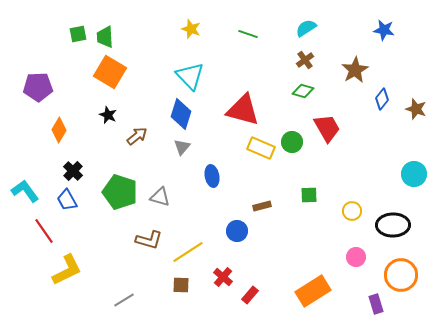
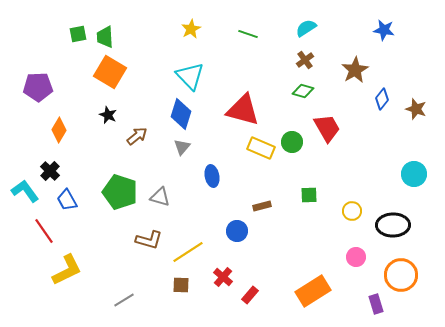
yellow star at (191, 29): rotated 24 degrees clockwise
black cross at (73, 171): moved 23 px left
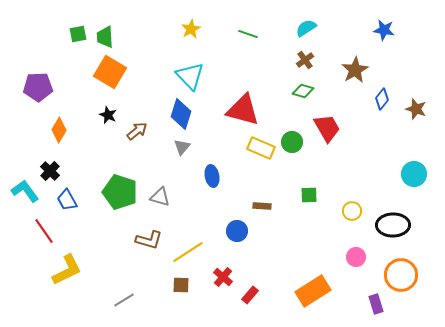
brown arrow at (137, 136): moved 5 px up
brown rectangle at (262, 206): rotated 18 degrees clockwise
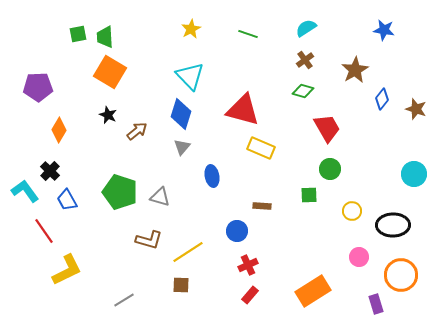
green circle at (292, 142): moved 38 px right, 27 px down
pink circle at (356, 257): moved 3 px right
red cross at (223, 277): moved 25 px right, 12 px up; rotated 24 degrees clockwise
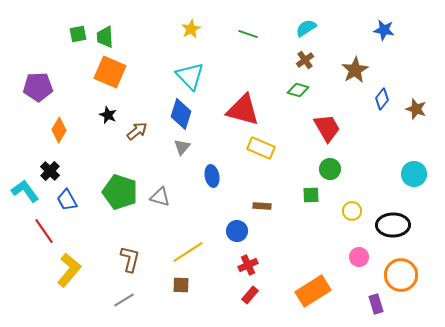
orange square at (110, 72): rotated 8 degrees counterclockwise
green diamond at (303, 91): moved 5 px left, 1 px up
green square at (309, 195): moved 2 px right
brown L-shape at (149, 240): moved 19 px left, 19 px down; rotated 92 degrees counterclockwise
yellow L-shape at (67, 270): moved 2 px right; rotated 24 degrees counterclockwise
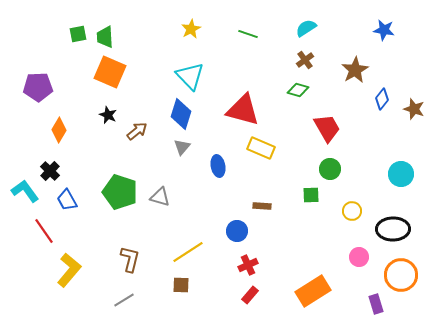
brown star at (416, 109): moved 2 px left
cyan circle at (414, 174): moved 13 px left
blue ellipse at (212, 176): moved 6 px right, 10 px up
black ellipse at (393, 225): moved 4 px down
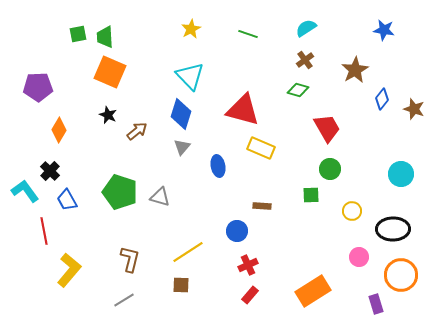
red line at (44, 231): rotated 24 degrees clockwise
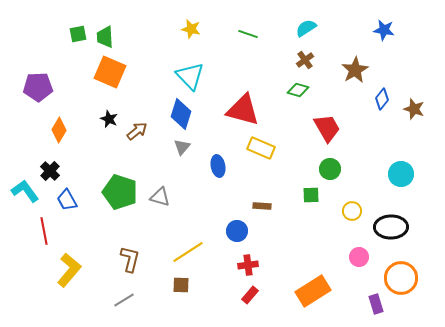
yellow star at (191, 29): rotated 30 degrees counterclockwise
black star at (108, 115): moved 1 px right, 4 px down
black ellipse at (393, 229): moved 2 px left, 2 px up
red cross at (248, 265): rotated 18 degrees clockwise
orange circle at (401, 275): moved 3 px down
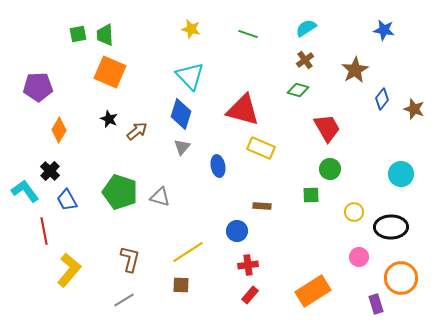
green trapezoid at (105, 37): moved 2 px up
yellow circle at (352, 211): moved 2 px right, 1 px down
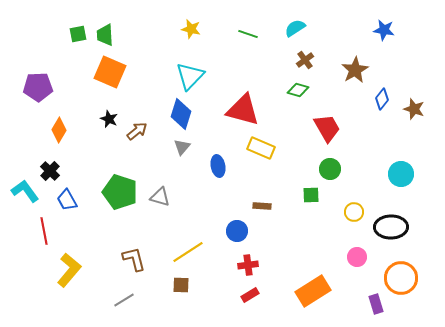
cyan semicircle at (306, 28): moved 11 px left
cyan triangle at (190, 76): rotated 28 degrees clockwise
pink circle at (359, 257): moved 2 px left
brown L-shape at (130, 259): moved 4 px right; rotated 28 degrees counterclockwise
red rectangle at (250, 295): rotated 18 degrees clockwise
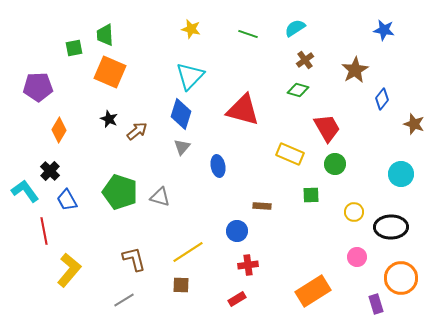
green square at (78, 34): moved 4 px left, 14 px down
brown star at (414, 109): moved 15 px down
yellow rectangle at (261, 148): moved 29 px right, 6 px down
green circle at (330, 169): moved 5 px right, 5 px up
red rectangle at (250, 295): moved 13 px left, 4 px down
